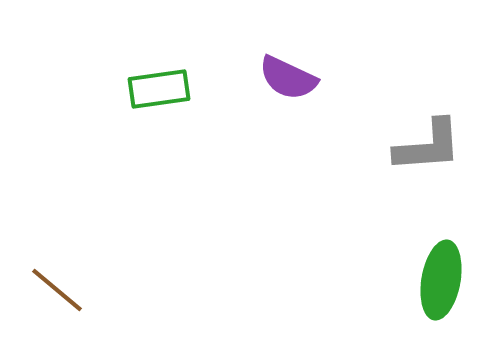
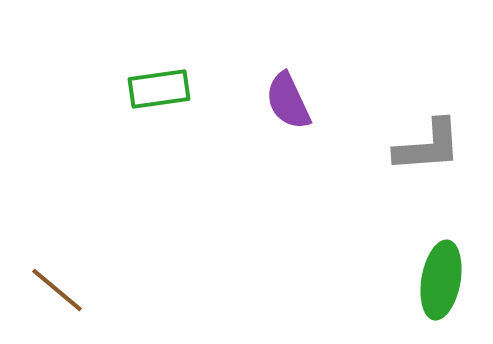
purple semicircle: moved 23 px down; rotated 40 degrees clockwise
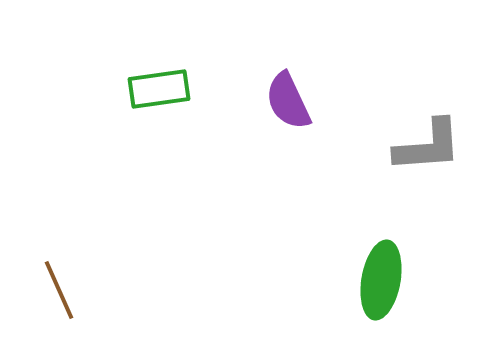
green ellipse: moved 60 px left
brown line: moved 2 px right; rotated 26 degrees clockwise
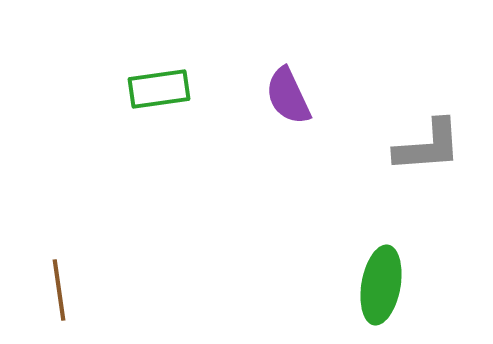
purple semicircle: moved 5 px up
green ellipse: moved 5 px down
brown line: rotated 16 degrees clockwise
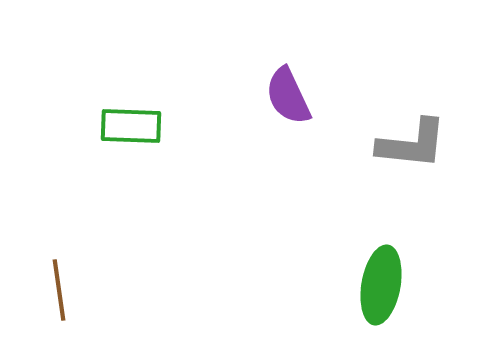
green rectangle: moved 28 px left, 37 px down; rotated 10 degrees clockwise
gray L-shape: moved 16 px left, 2 px up; rotated 10 degrees clockwise
